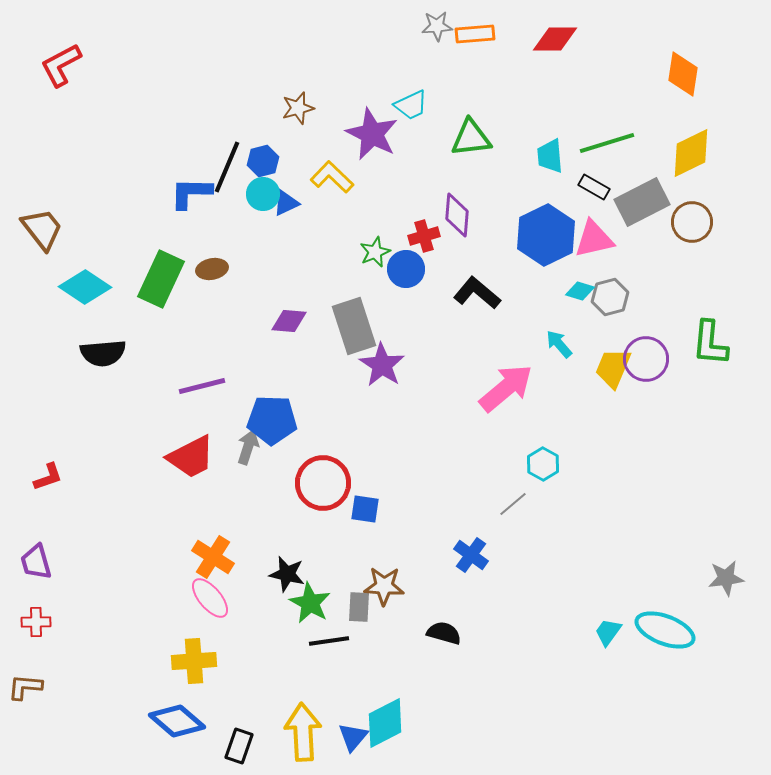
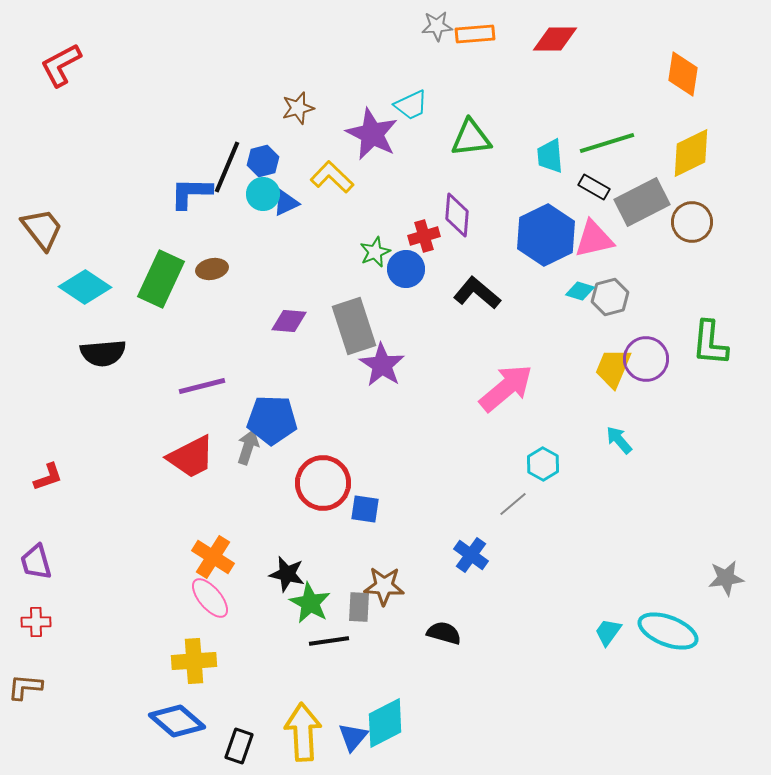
cyan arrow at (559, 344): moved 60 px right, 96 px down
cyan ellipse at (665, 630): moved 3 px right, 1 px down
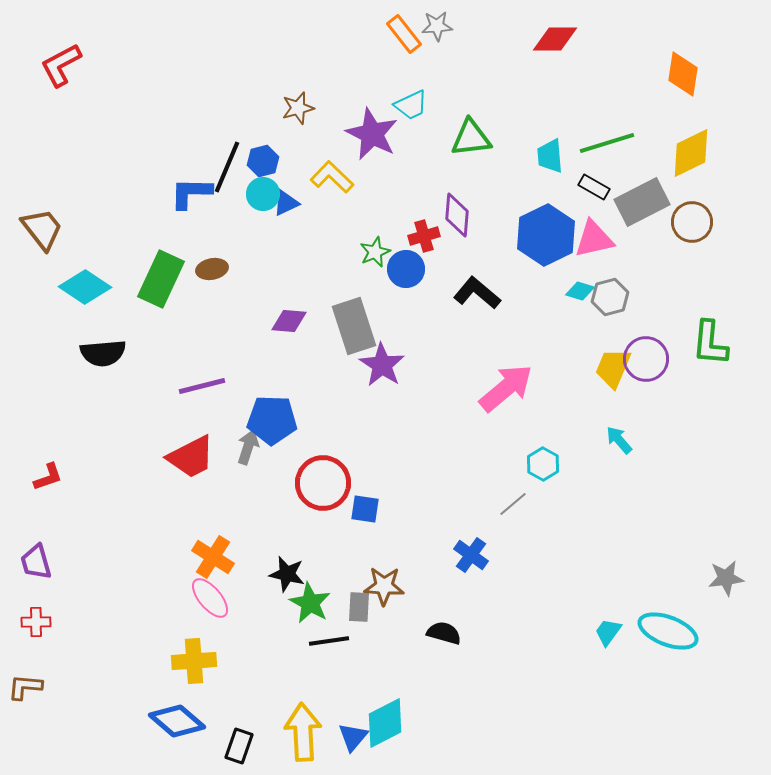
orange rectangle at (475, 34): moved 71 px left; rotated 57 degrees clockwise
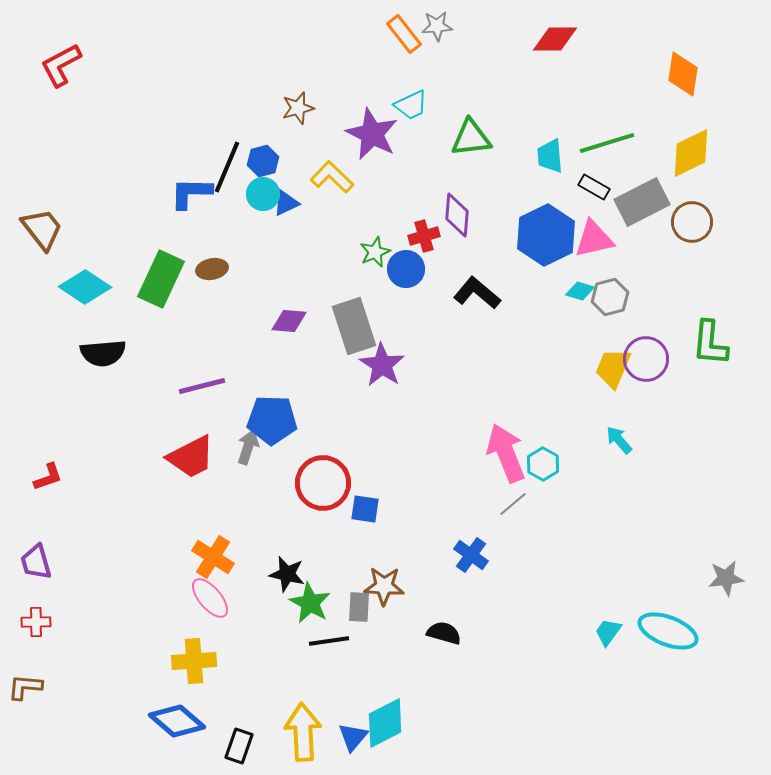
pink arrow at (506, 388): moved 65 px down; rotated 72 degrees counterclockwise
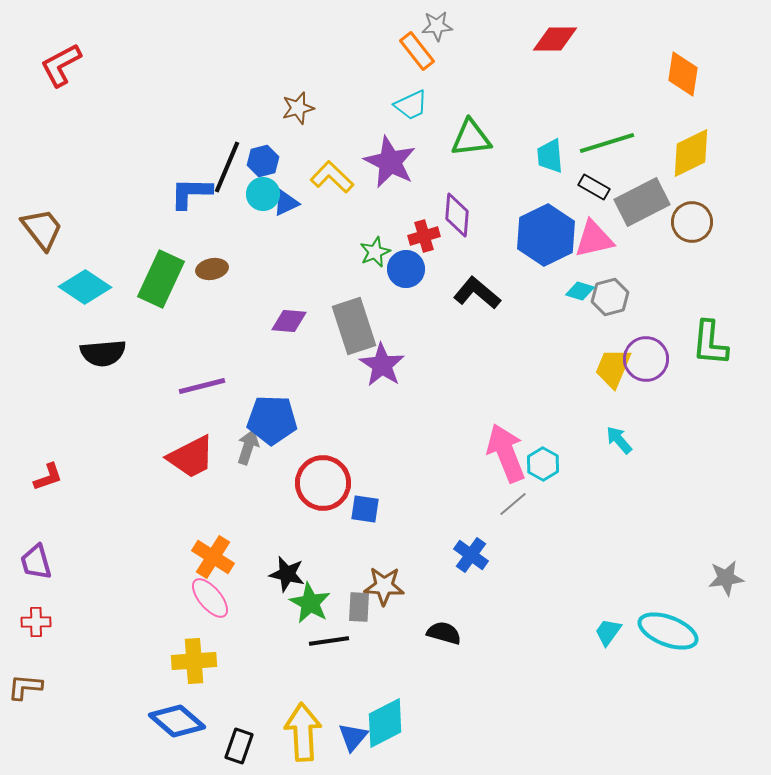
orange rectangle at (404, 34): moved 13 px right, 17 px down
purple star at (372, 134): moved 18 px right, 28 px down
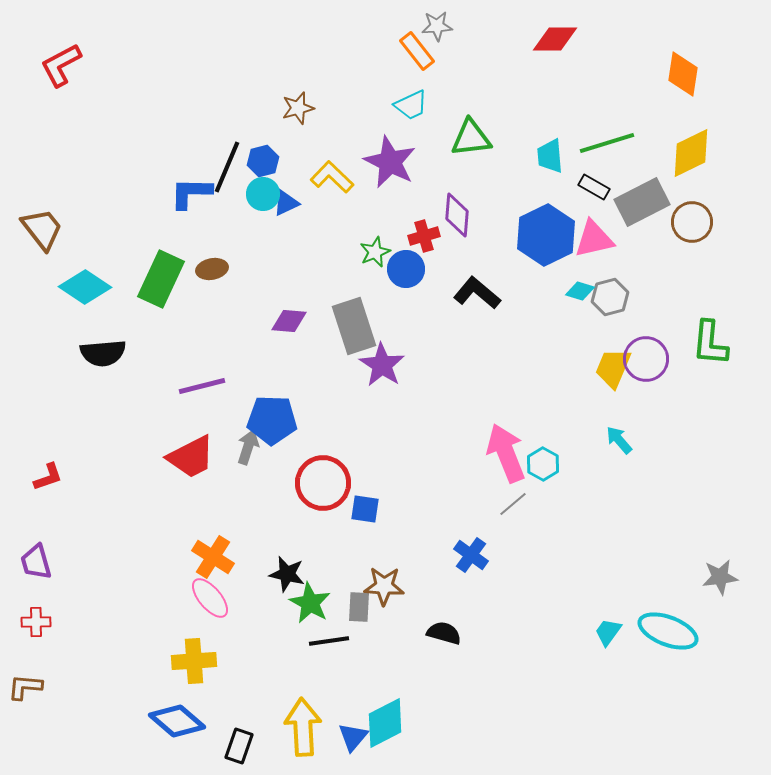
gray star at (726, 578): moved 6 px left, 1 px up
yellow arrow at (303, 732): moved 5 px up
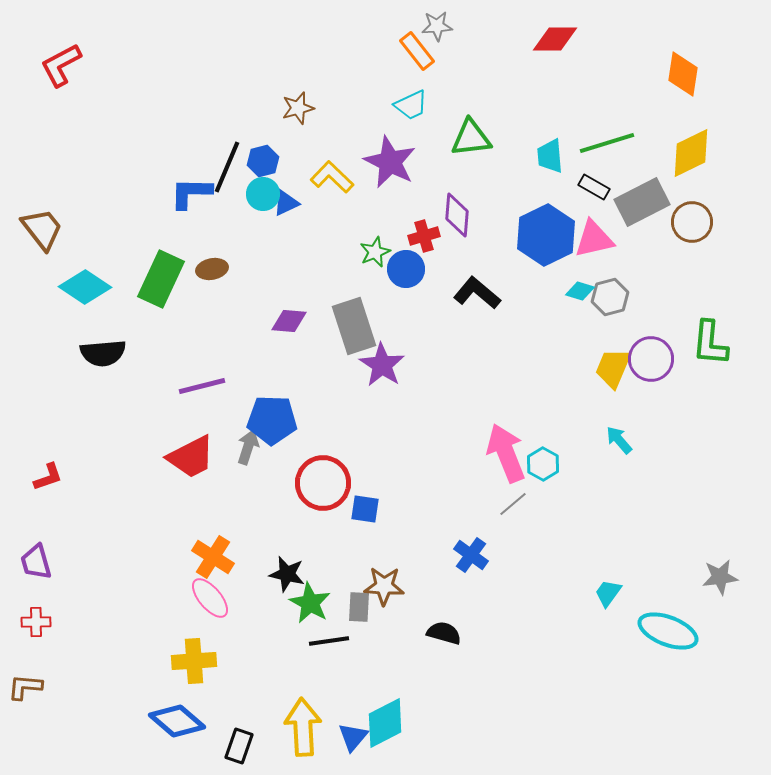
purple circle at (646, 359): moved 5 px right
cyan trapezoid at (608, 632): moved 39 px up
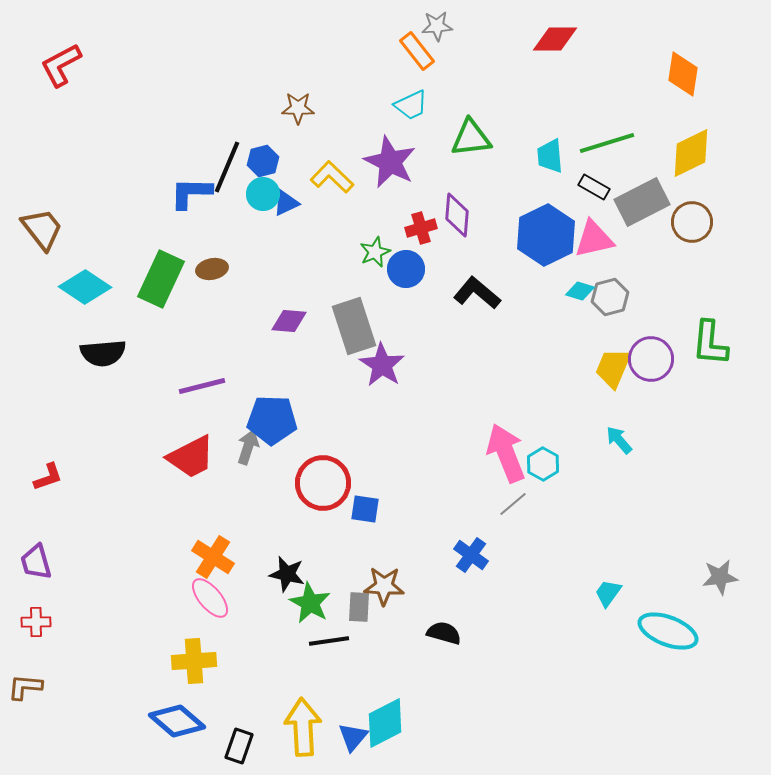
brown star at (298, 108): rotated 16 degrees clockwise
red cross at (424, 236): moved 3 px left, 8 px up
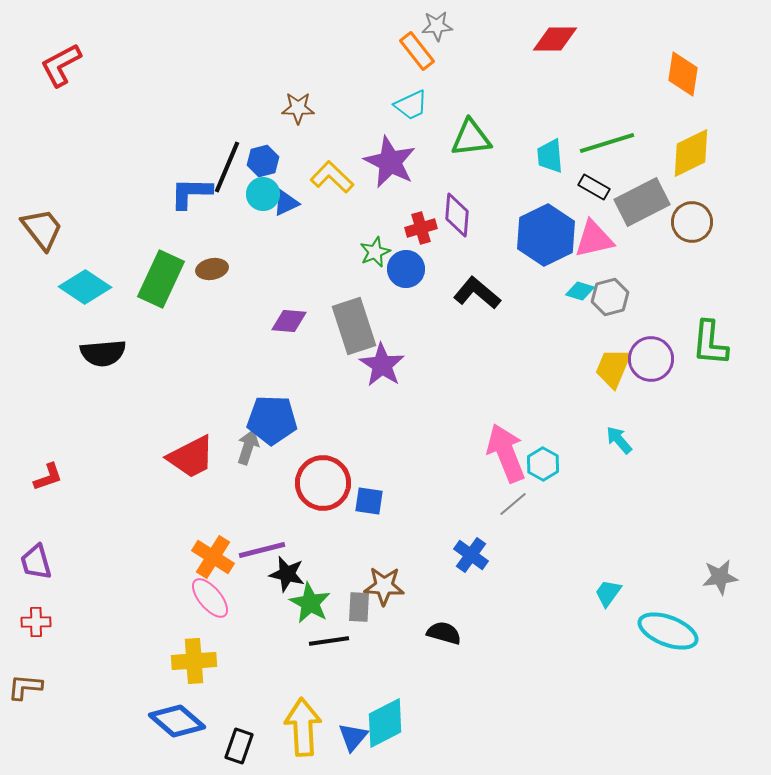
purple line at (202, 386): moved 60 px right, 164 px down
blue square at (365, 509): moved 4 px right, 8 px up
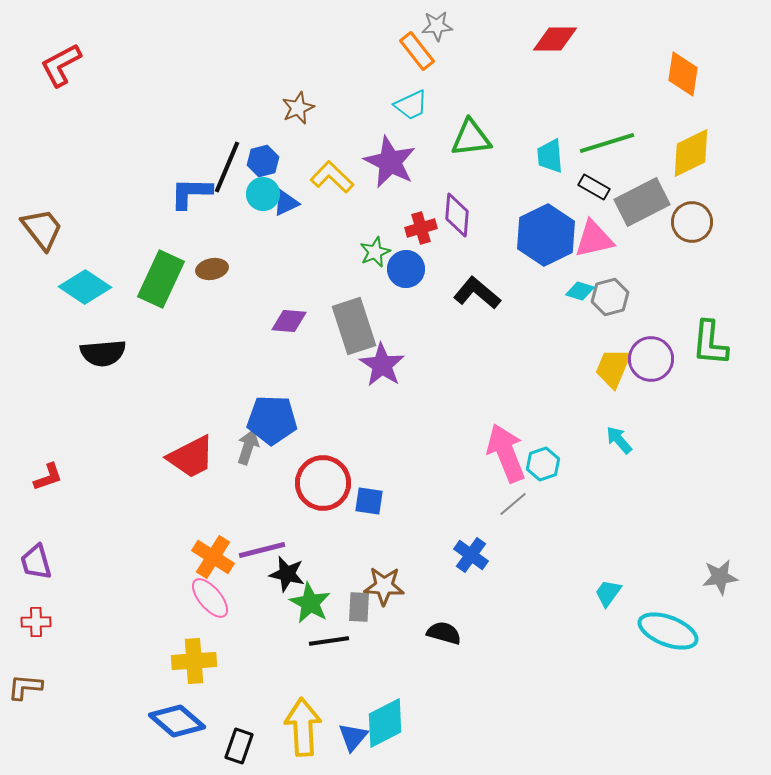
brown star at (298, 108): rotated 24 degrees counterclockwise
cyan hexagon at (543, 464): rotated 12 degrees clockwise
